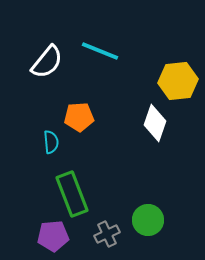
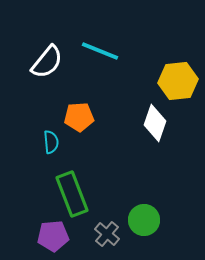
green circle: moved 4 px left
gray cross: rotated 25 degrees counterclockwise
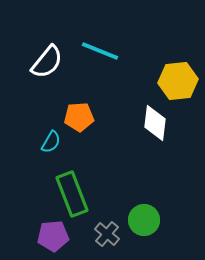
white diamond: rotated 12 degrees counterclockwise
cyan semicircle: rotated 35 degrees clockwise
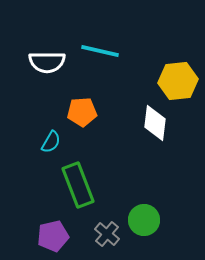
cyan line: rotated 9 degrees counterclockwise
white semicircle: rotated 51 degrees clockwise
orange pentagon: moved 3 px right, 5 px up
green rectangle: moved 6 px right, 9 px up
purple pentagon: rotated 8 degrees counterclockwise
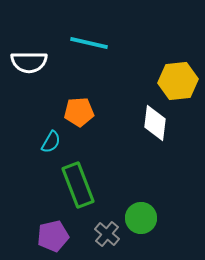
cyan line: moved 11 px left, 8 px up
white semicircle: moved 18 px left
orange pentagon: moved 3 px left
green circle: moved 3 px left, 2 px up
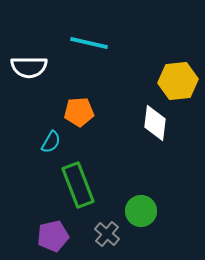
white semicircle: moved 5 px down
green circle: moved 7 px up
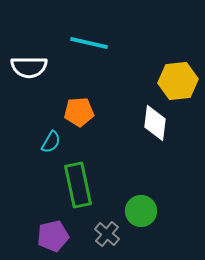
green rectangle: rotated 9 degrees clockwise
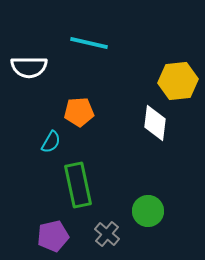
green circle: moved 7 px right
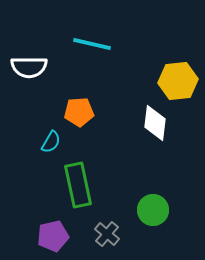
cyan line: moved 3 px right, 1 px down
green circle: moved 5 px right, 1 px up
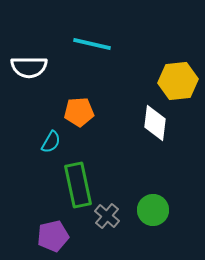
gray cross: moved 18 px up
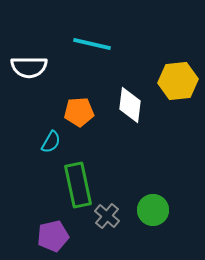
white diamond: moved 25 px left, 18 px up
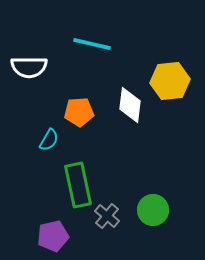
yellow hexagon: moved 8 px left
cyan semicircle: moved 2 px left, 2 px up
